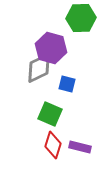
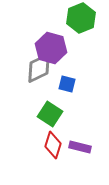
green hexagon: rotated 20 degrees counterclockwise
green square: rotated 10 degrees clockwise
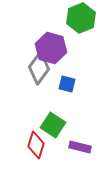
gray diamond: rotated 28 degrees counterclockwise
green square: moved 3 px right, 11 px down
red diamond: moved 17 px left
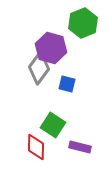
green hexagon: moved 2 px right, 5 px down
red diamond: moved 2 px down; rotated 16 degrees counterclockwise
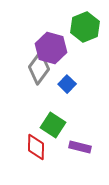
green hexagon: moved 2 px right, 4 px down
blue square: rotated 30 degrees clockwise
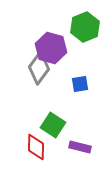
blue square: moved 13 px right; rotated 36 degrees clockwise
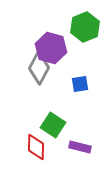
gray diamond: rotated 8 degrees counterclockwise
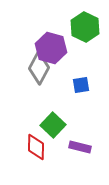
green hexagon: rotated 12 degrees counterclockwise
blue square: moved 1 px right, 1 px down
green square: rotated 10 degrees clockwise
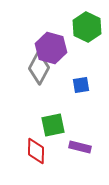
green hexagon: moved 2 px right
green square: rotated 35 degrees clockwise
red diamond: moved 4 px down
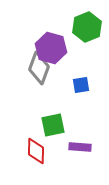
green hexagon: rotated 12 degrees clockwise
gray diamond: rotated 8 degrees counterclockwise
purple rectangle: rotated 10 degrees counterclockwise
